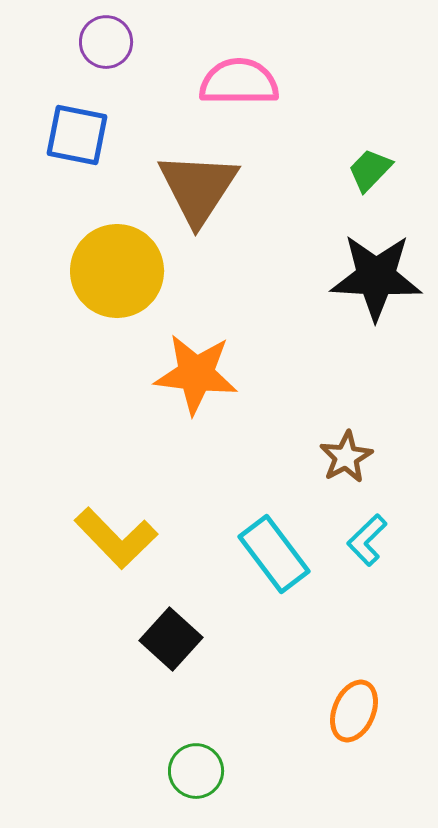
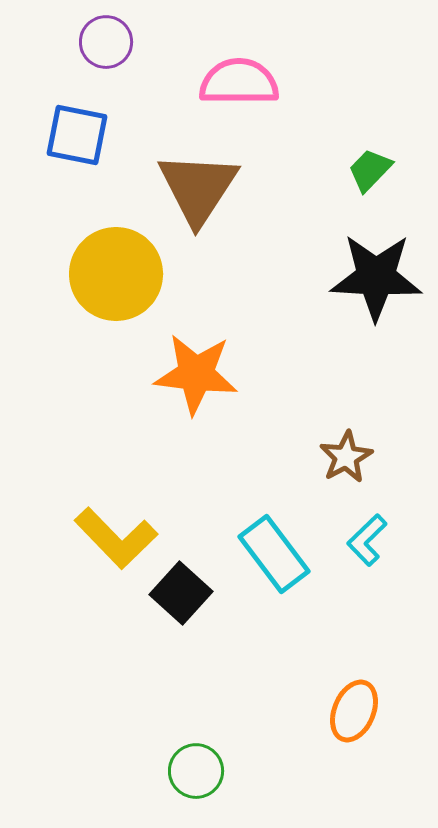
yellow circle: moved 1 px left, 3 px down
black square: moved 10 px right, 46 px up
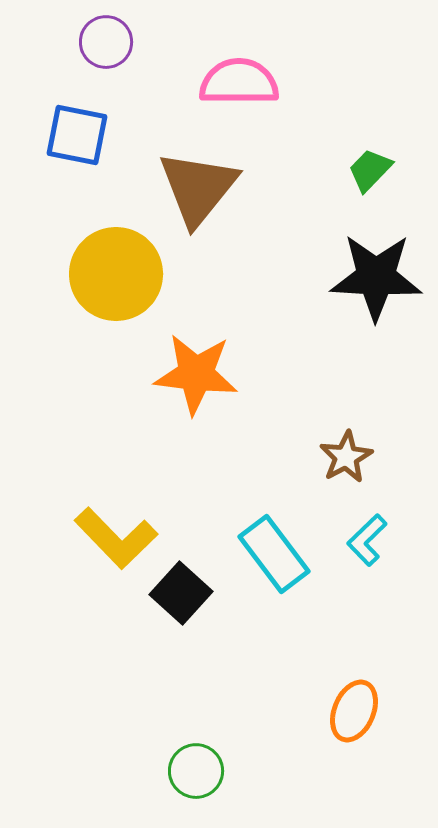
brown triangle: rotated 6 degrees clockwise
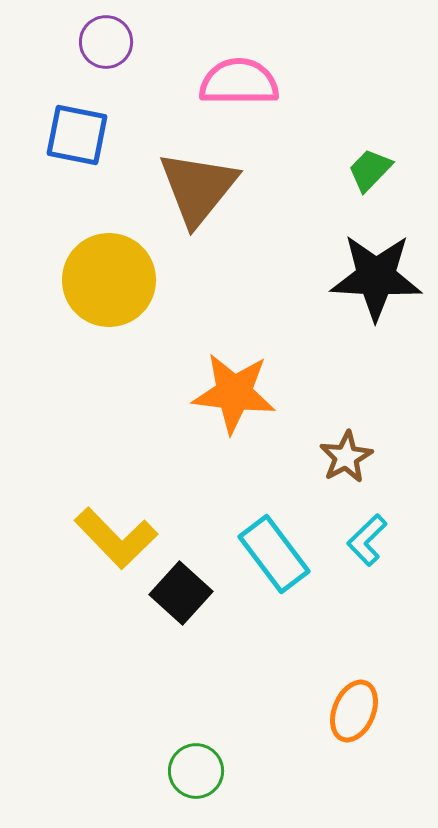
yellow circle: moved 7 px left, 6 px down
orange star: moved 38 px right, 19 px down
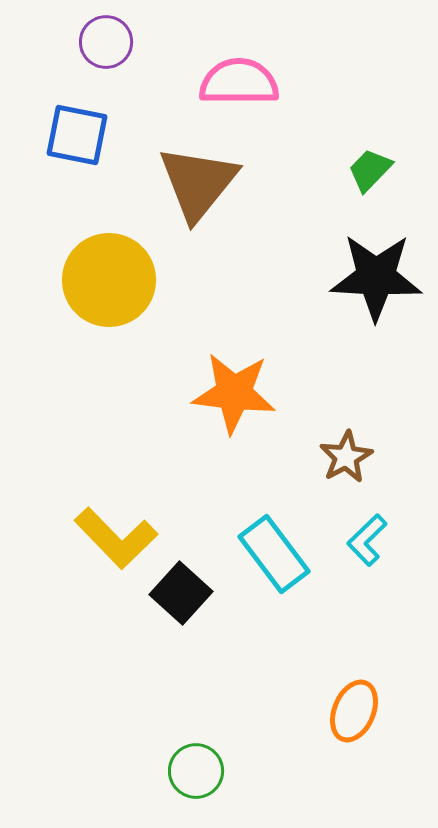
brown triangle: moved 5 px up
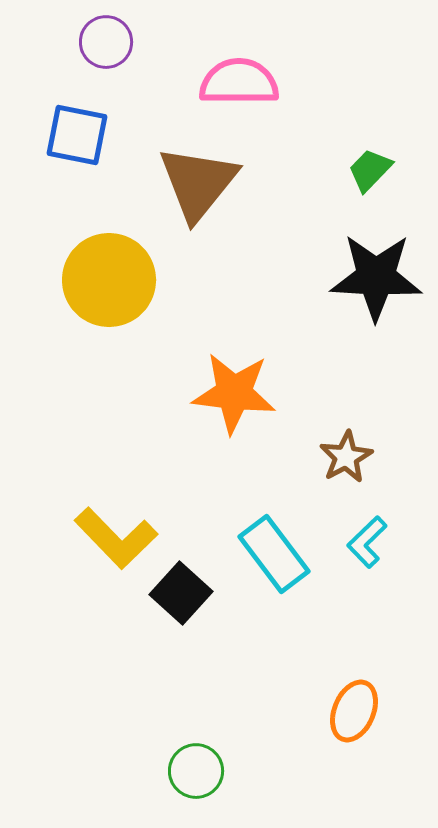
cyan L-shape: moved 2 px down
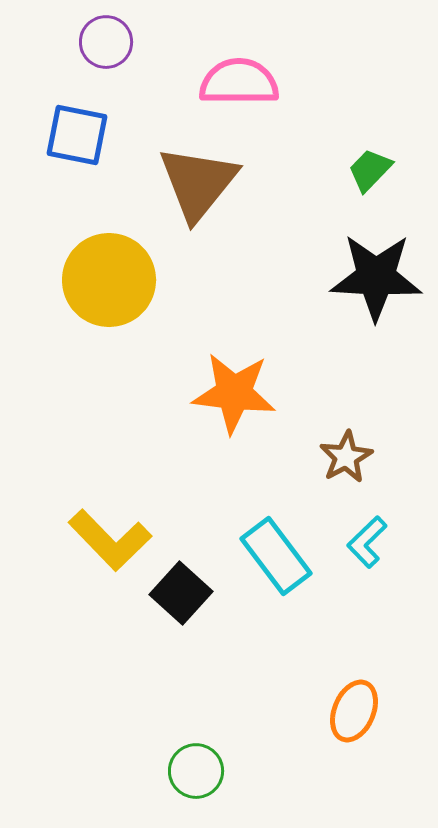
yellow L-shape: moved 6 px left, 2 px down
cyan rectangle: moved 2 px right, 2 px down
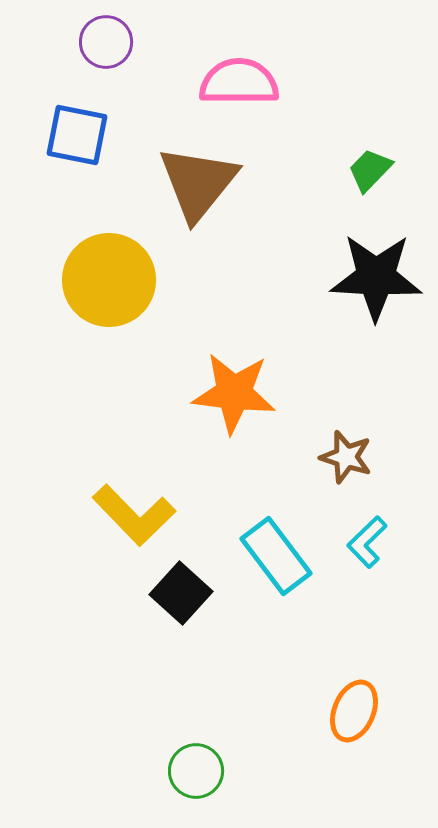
brown star: rotated 26 degrees counterclockwise
yellow L-shape: moved 24 px right, 25 px up
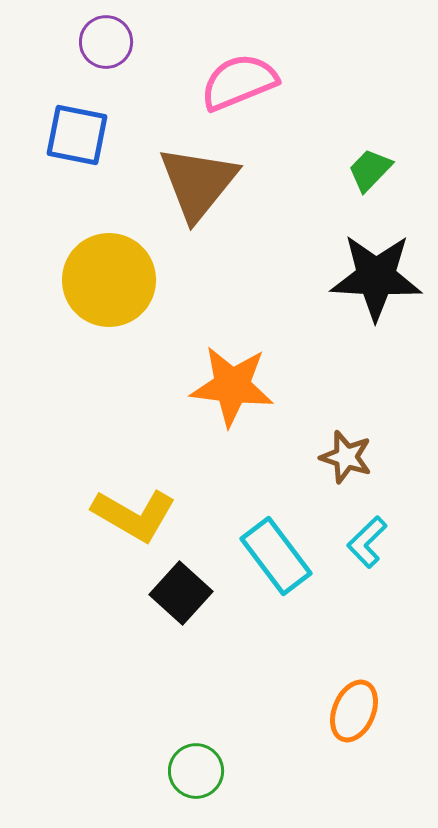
pink semicircle: rotated 22 degrees counterclockwise
orange star: moved 2 px left, 7 px up
yellow L-shape: rotated 16 degrees counterclockwise
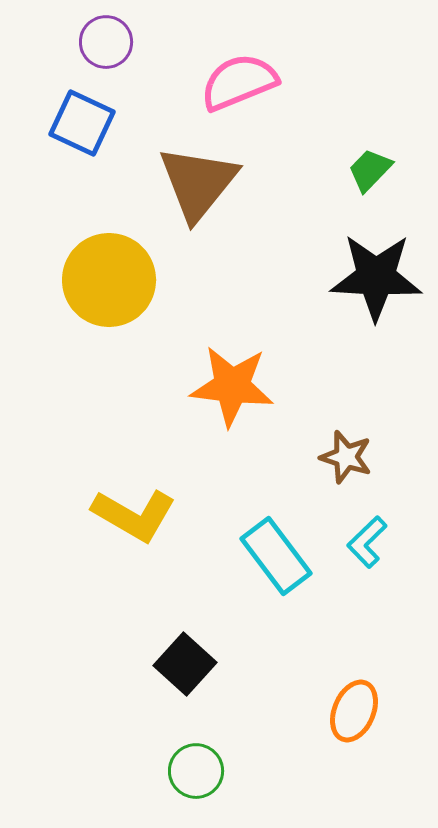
blue square: moved 5 px right, 12 px up; rotated 14 degrees clockwise
black square: moved 4 px right, 71 px down
